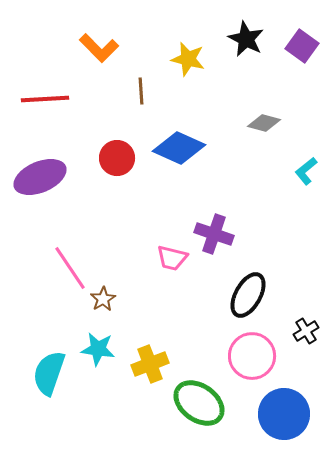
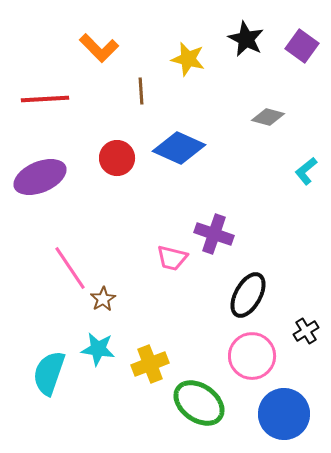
gray diamond: moved 4 px right, 6 px up
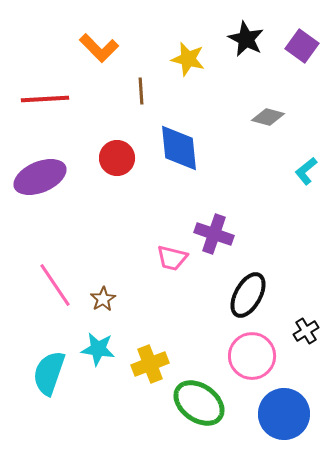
blue diamond: rotated 60 degrees clockwise
pink line: moved 15 px left, 17 px down
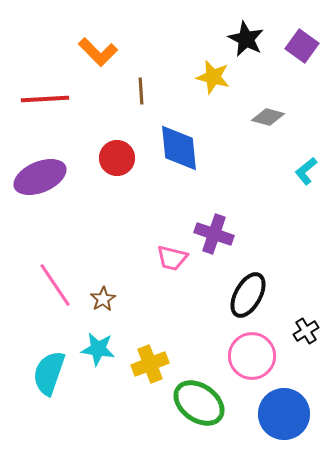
orange L-shape: moved 1 px left, 4 px down
yellow star: moved 25 px right, 18 px down
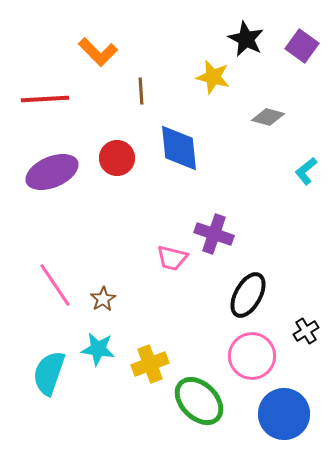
purple ellipse: moved 12 px right, 5 px up
green ellipse: moved 2 px up; rotated 9 degrees clockwise
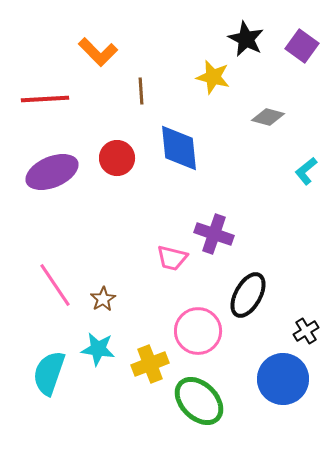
pink circle: moved 54 px left, 25 px up
blue circle: moved 1 px left, 35 px up
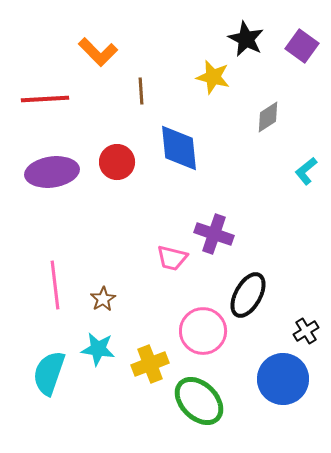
gray diamond: rotated 48 degrees counterclockwise
red circle: moved 4 px down
purple ellipse: rotated 15 degrees clockwise
pink line: rotated 27 degrees clockwise
pink circle: moved 5 px right
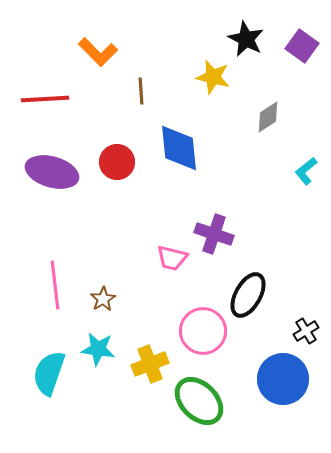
purple ellipse: rotated 24 degrees clockwise
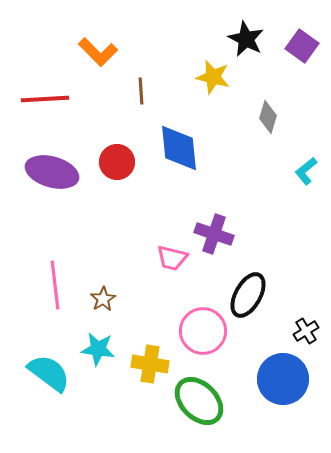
gray diamond: rotated 40 degrees counterclockwise
yellow cross: rotated 30 degrees clockwise
cyan semicircle: rotated 108 degrees clockwise
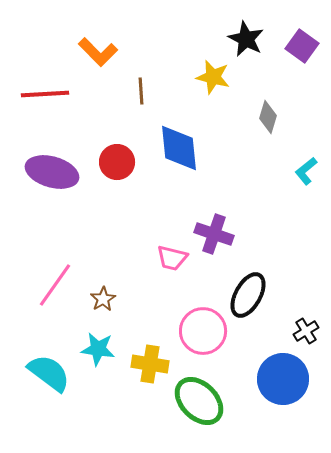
red line: moved 5 px up
pink line: rotated 42 degrees clockwise
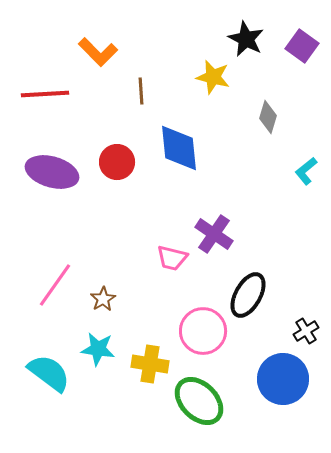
purple cross: rotated 15 degrees clockwise
